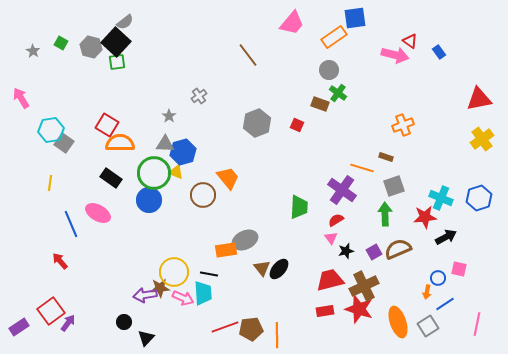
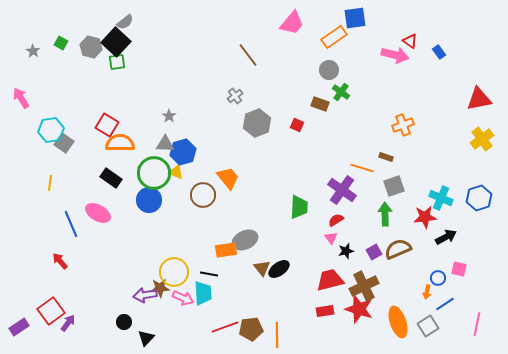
green cross at (338, 93): moved 3 px right, 1 px up
gray cross at (199, 96): moved 36 px right
black ellipse at (279, 269): rotated 15 degrees clockwise
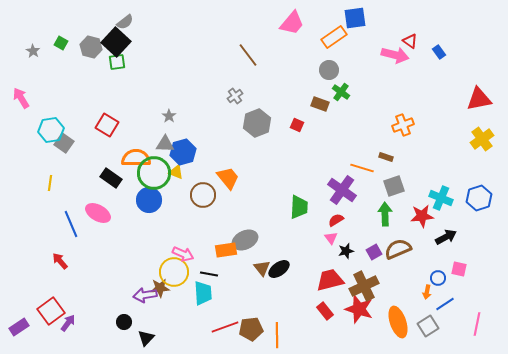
orange semicircle at (120, 143): moved 16 px right, 15 px down
red star at (425, 217): moved 3 px left, 1 px up
pink arrow at (183, 298): moved 44 px up
red rectangle at (325, 311): rotated 60 degrees clockwise
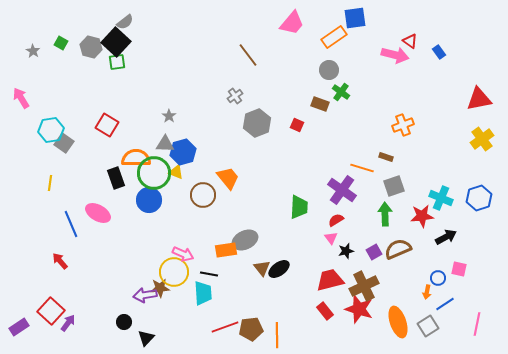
black rectangle at (111, 178): moved 5 px right; rotated 35 degrees clockwise
red square at (51, 311): rotated 12 degrees counterclockwise
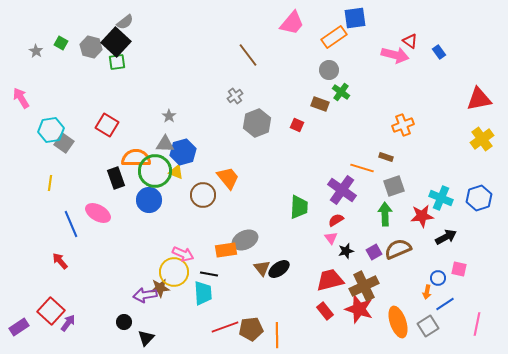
gray star at (33, 51): moved 3 px right
green circle at (154, 173): moved 1 px right, 2 px up
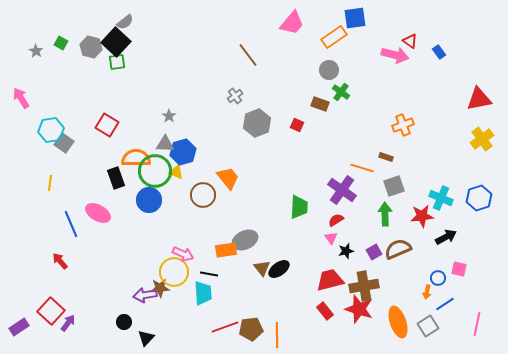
brown cross at (364, 286): rotated 16 degrees clockwise
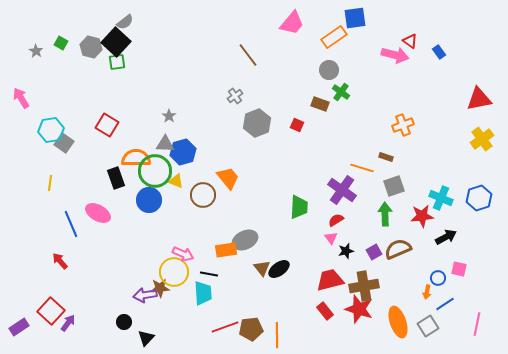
yellow triangle at (176, 172): moved 9 px down
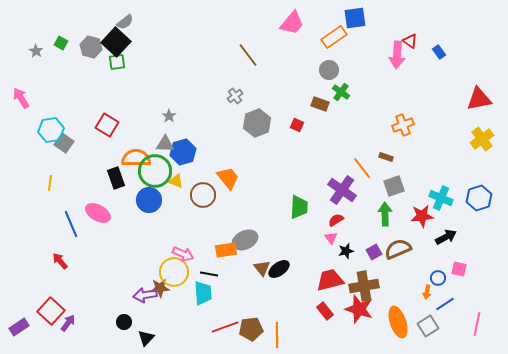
pink arrow at (395, 55): moved 2 px right; rotated 80 degrees clockwise
orange line at (362, 168): rotated 35 degrees clockwise
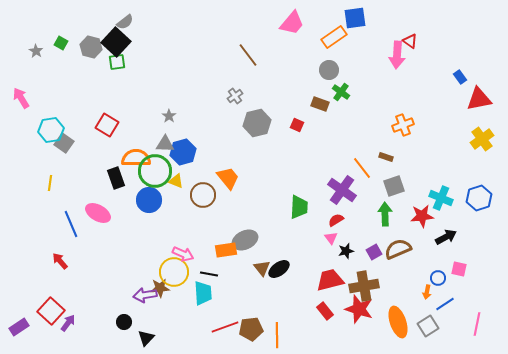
blue rectangle at (439, 52): moved 21 px right, 25 px down
gray hexagon at (257, 123): rotated 8 degrees clockwise
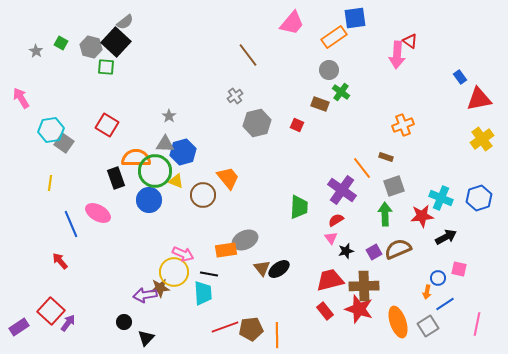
green square at (117, 62): moved 11 px left, 5 px down; rotated 12 degrees clockwise
brown cross at (364, 286): rotated 8 degrees clockwise
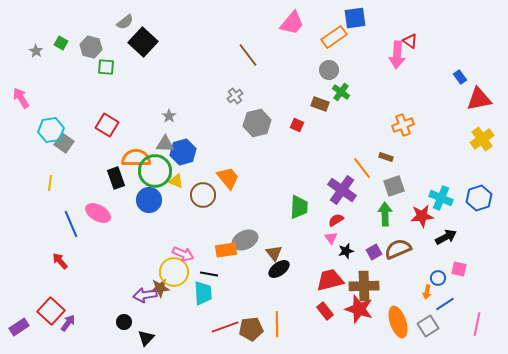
black square at (116, 42): moved 27 px right
brown triangle at (262, 268): moved 12 px right, 15 px up
orange line at (277, 335): moved 11 px up
